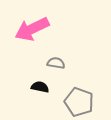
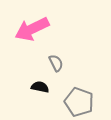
gray semicircle: rotated 54 degrees clockwise
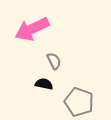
gray semicircle: moved 2 px left, 2 px up
black semicircle: moved 4 px right, 3 px up
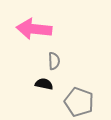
pink arrow: moved 2 px right; rotated 32 degrees clockwise
gray semicircle: rotated 24 degrees clockwise
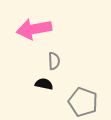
pink arrow: rotated 16 degrees counterclockwise
gray pentagon: moved 4 px right
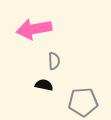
black semicircle: moved 1 px down
gray pentagon: rotated 24 degrees counterclockwise
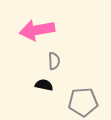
pink arrow: moved 3 px right, 1 px down
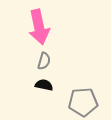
pink arrow: moved 2 px right, 3 px up; rotated 92 degrees counterclockwise
gray semicircle: moved 10 px left; rotated 18 degrees clockwise
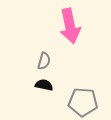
pink arrow: moved 31 px right, 1 px up
gray pentagon: rotated 8 degrees clockwise
